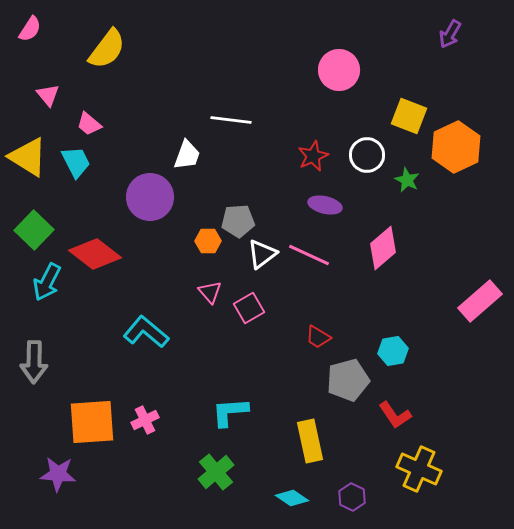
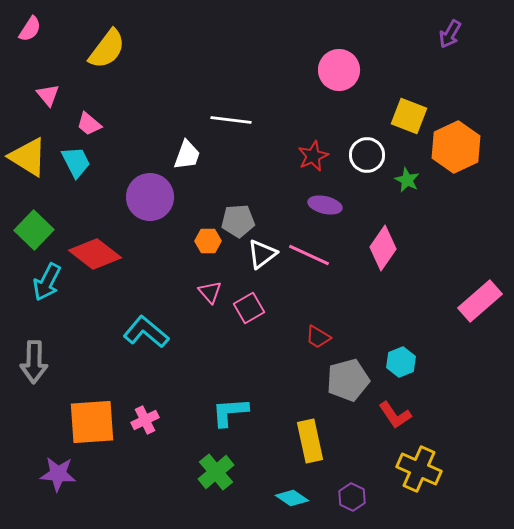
pink diamond at (383, 248): rotated 15 degrees counterclockwise
cyan hexagon at (393, 351): moved 8 px right, 11 px down; rotated 12 degrees counterclockwise
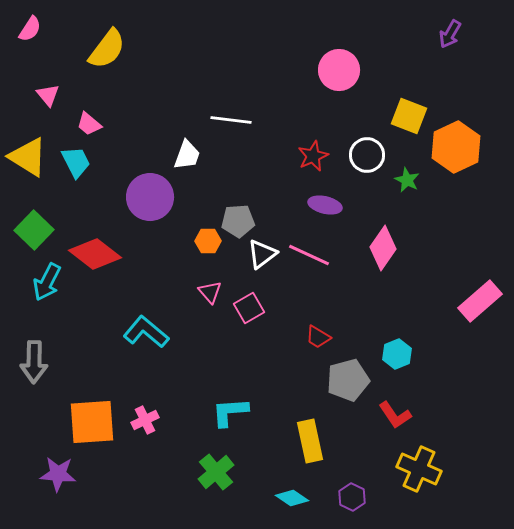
cyan hexagon at (401, 362): moved 4 px left, 8 px up
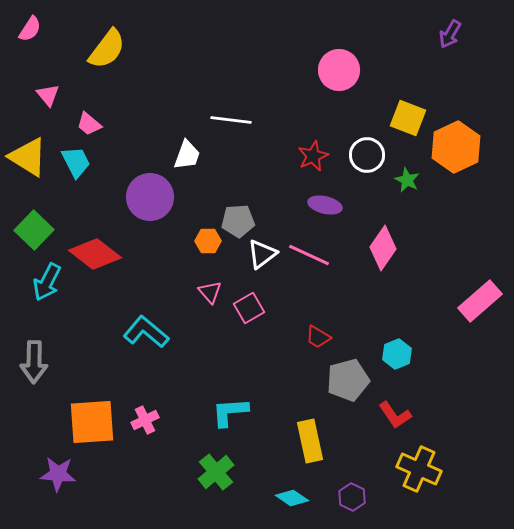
yellow square at (409, 116): moved 1 px left, 2 px down
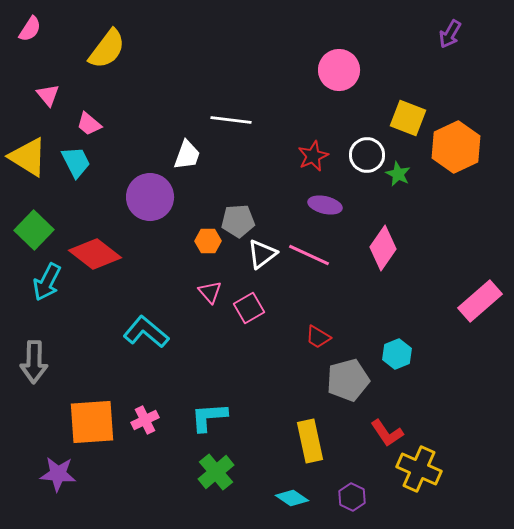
green star at (407, 180): moved 9 px left, 6 px up
cyan L-shape at (230, 412): moved 21 px left, 5 px down
red L-shape at (395, 415): moved 8 px left, 18 px down
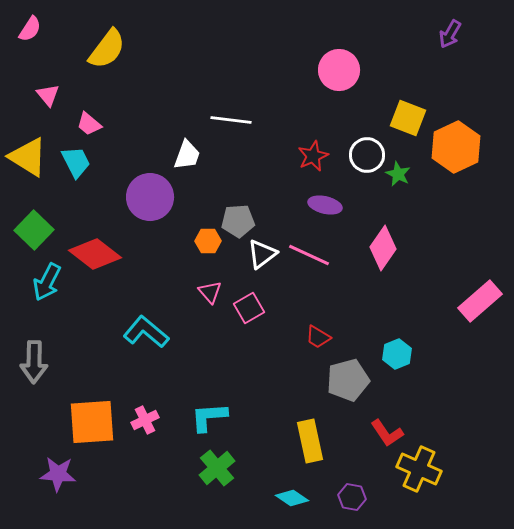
green cross at (216, 472): moved 1 px right, 4 px up
purple hexagon at (352, 497): rotated 16 degrees counterclockwise
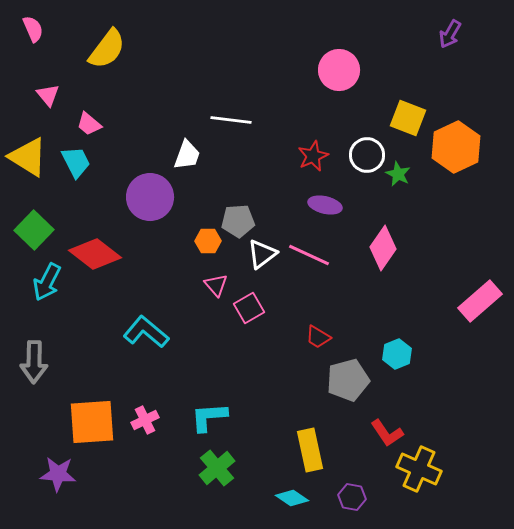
pink semicircle at (30, 29): moved 3 px right; rotated 56 degrees counterclockwise
pink triangle at (210, 292): moved 6 px right, 7 px up
yellow rectangle at (310, 441): moved 9 px down
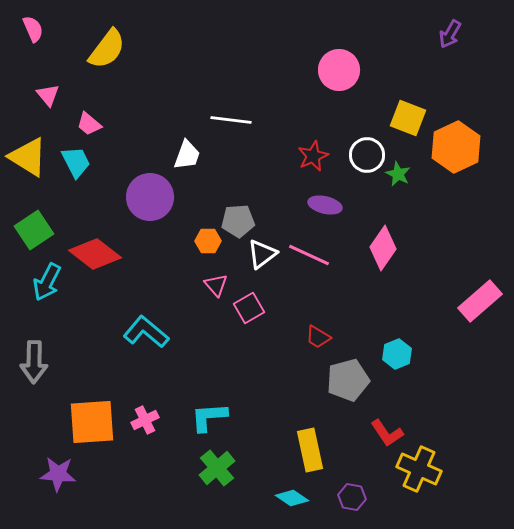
green square at (34, 230): rotated 12 degrees clockwise
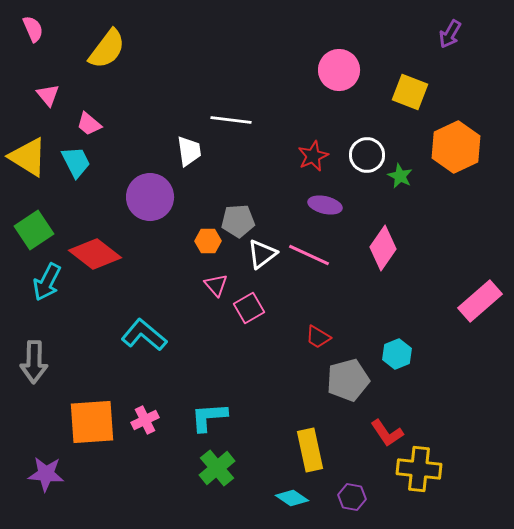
yellow square at (408, 118): moved 2 px right, 26 px up
white trapezoid at (187, 155): moved 2 px right, 4 px up; rotated 28 degrees counterclockwise
green star at (398, 174): moved 2 px right, 2 px down
cyan L-shape at (146, 332): moved 2 px left, 3 px down
yellow cross at (419, 469): rotated 18 degrees counterclockwise
purple star at (58, 474): moved 12 px left
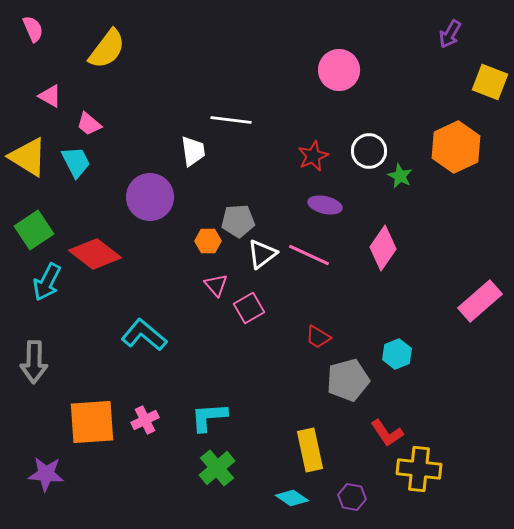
yellow square at (410, 92): moved 80 px right, 10 px up
pink triangle at (48, 95): moved 2 px right, 1 px down; rotated 20 degrees counterclockwise
white trapezoid at (189, 151): moved 4 px right
white circle at (367, 155): moved 2 px right, 4 px up
